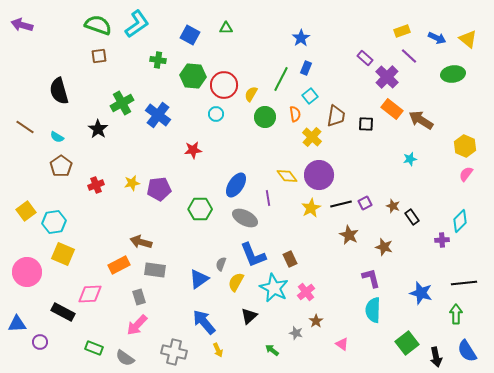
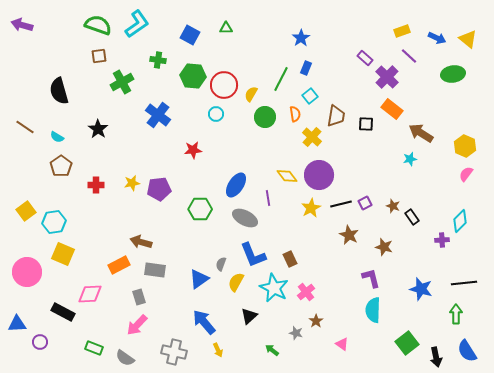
green cross at (122, 103): moved 21 px up
brown arrow at (421, 120): moved 13 px down
red cross at (96, 185): rotated 21 degrees clockwise
blue star at (421, 293): moved 4 px up
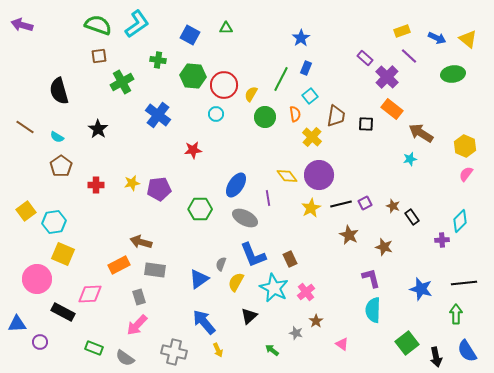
pink circle at (27, 272): moved 10 px right, 7 px down
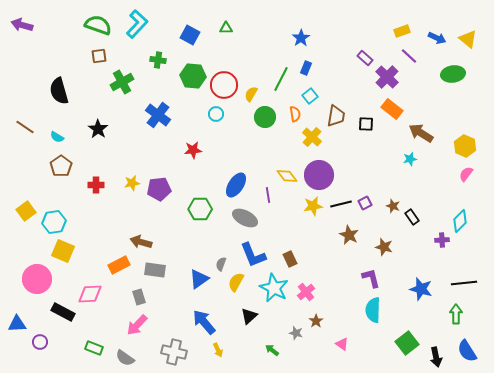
cyan L-shape at (137, 24): rotated 12 degrees counterclockwise
purple line at (268, 198): moved 3 px up
yellow star at (311, 208): moved 2 px right, 2 px up; rotated 18 degrees clockwise
yellow square at (63, 254): moved 3 px up
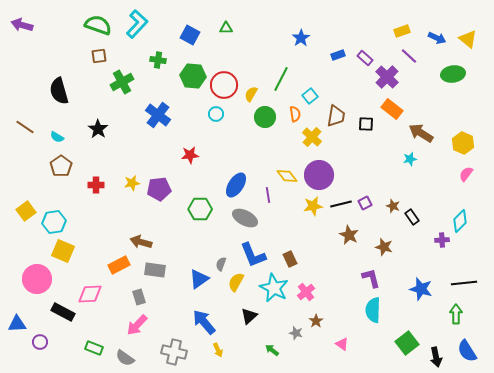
blue rectangle at (306, 68): moved 32 px right, 13 px up; rotated 48 degrees clockwise
yellow hexagon at (465, 146): moved 2 px left, 3 px up
red star at (193, 150): moved 3 px left, 5 px down
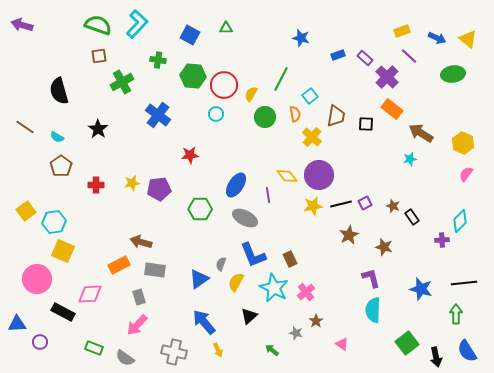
blue star at (301, 38): rotated 24 degrees counterclockwise
brown star at (349, 235): rotated 18 degrees clockwise
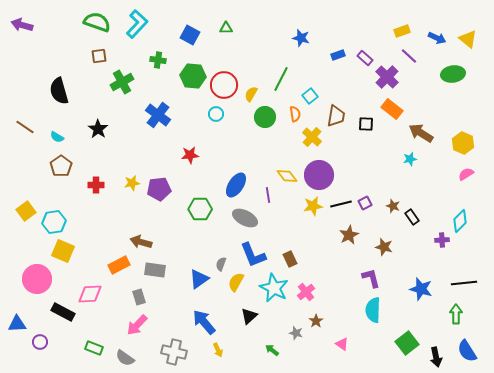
green semicircle at (98, 25): moved 1 px left, 3 px up
pink semicircle at (466, 174): rotated 21 degrees clockwise
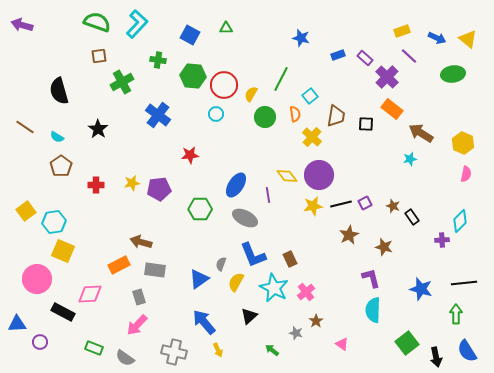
pink semicircle at (466, 174): rotated 133 degrees clockwise
